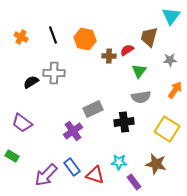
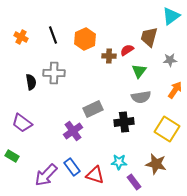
cyan triangle: rotated 18 degrees clockwise
orange hexagon: rotated 25 degrees clockwise
black semicircle: rotated 112 degrees clockwise
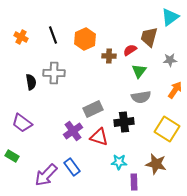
cyan triangle: moved 1 px left, 1 px down
red semicircle: moved 3 px right
red triangle: moved 4 px right, 38 px up
purple rectangle: rotated 35 degrees clockwise
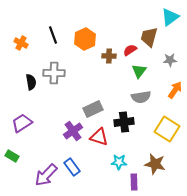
orange cross: moved 6 px down
purple trapezoid: rotated 110 degrees clockwise
brown star: moved 1 px left
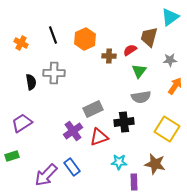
orange arrow: moved 4 px up
red triangle: rotated 36 degrees counterclockwise
green rectangle: rotated 48 degrees counterclockwise
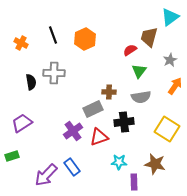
brown cross: moved 36 px down
gray star: rotated 24 degrees counterclockwise
